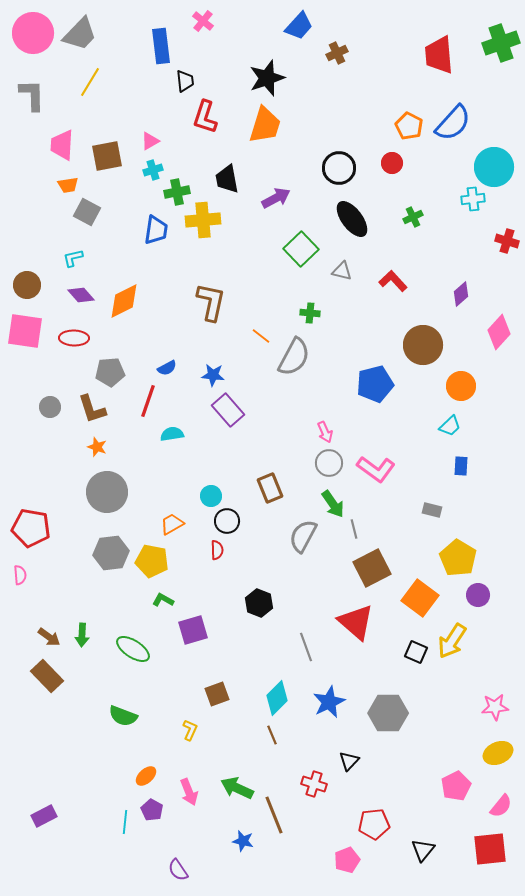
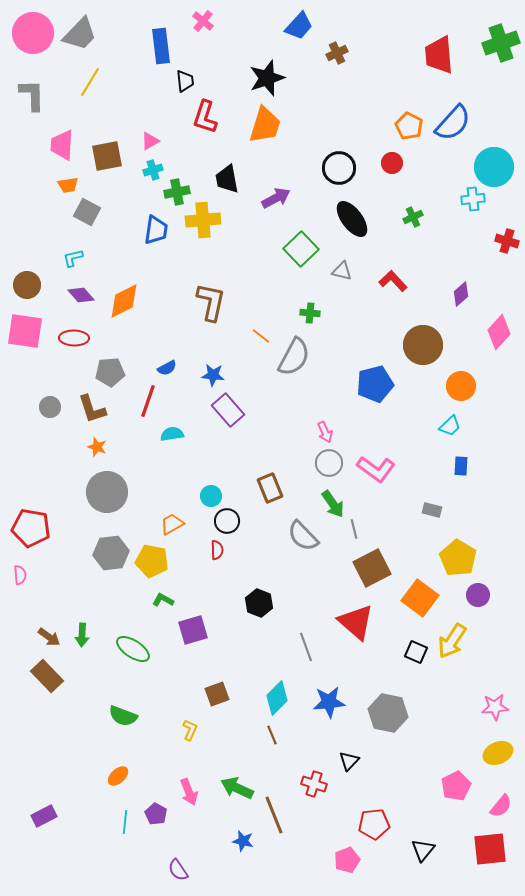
gray semicircle at (303, 536): rotated 72 degrees counterclockwise
blue star at (329, 702): rotated 20 degrees clockwise
gray hexagon at (388, 713): rotated 12 degrees clockwise
orange ellipse at (146, 776): moved 28 px left
purple pentagon at (152, 810): moved 4 px right, 4 px down
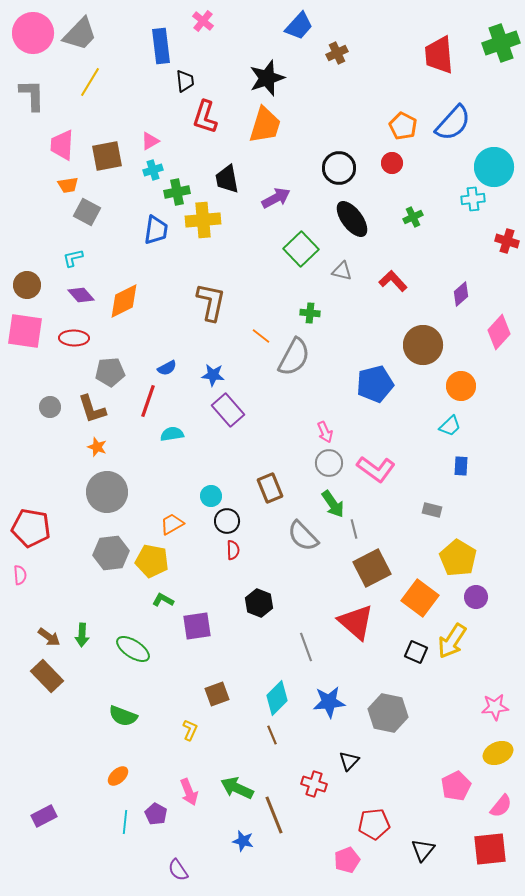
orange pentagon at (409, 126): moved 6 px left
red semicircle at (217, 550): moved 16 px right
purple circle at (478, 595): moved 2 px left, 2 px down
purple square at (193, 630): moved 4 px right, 4 px up; rotated 8 degrees clockwise
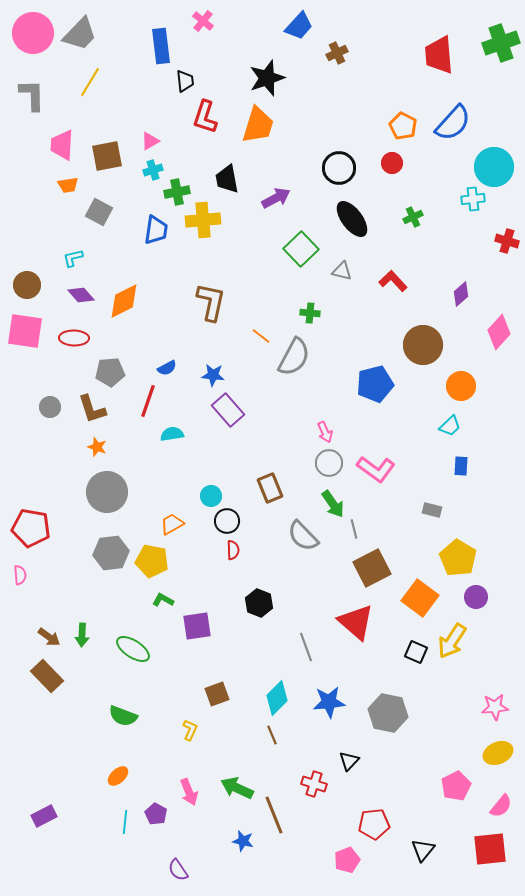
orange trapezoid at (265, 125): moved 7 px left
gray square at (87, 212): moved 12 px right
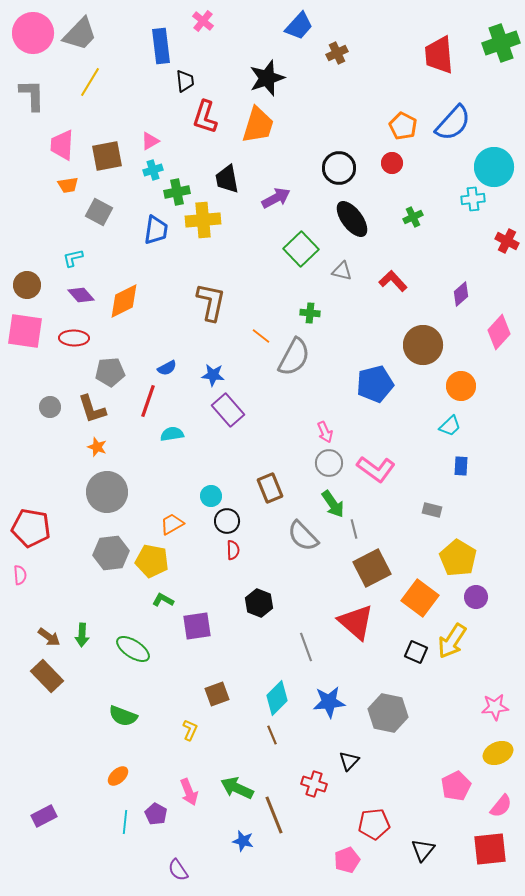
red cross at (507, 241): rotated 10 degrees clockwise
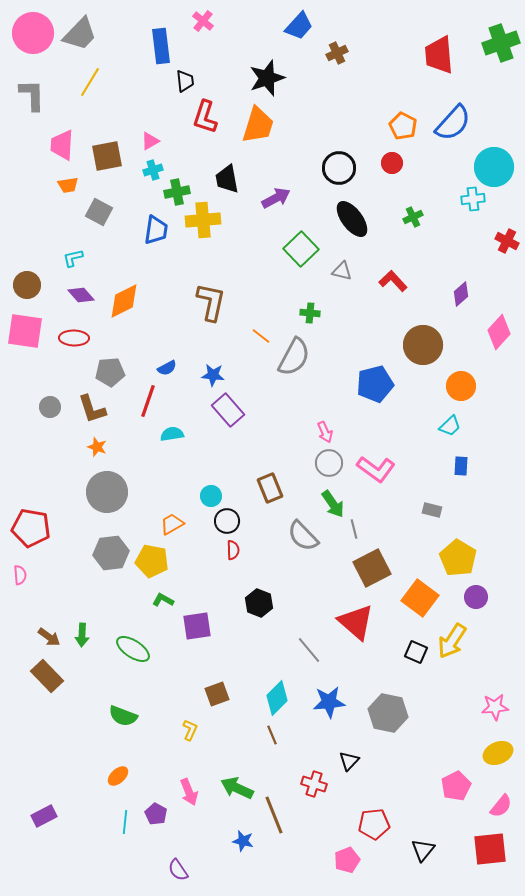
gray line at (306, 647): moved 3 px right, 3 px down; rotated 20 degrees counterclockwise
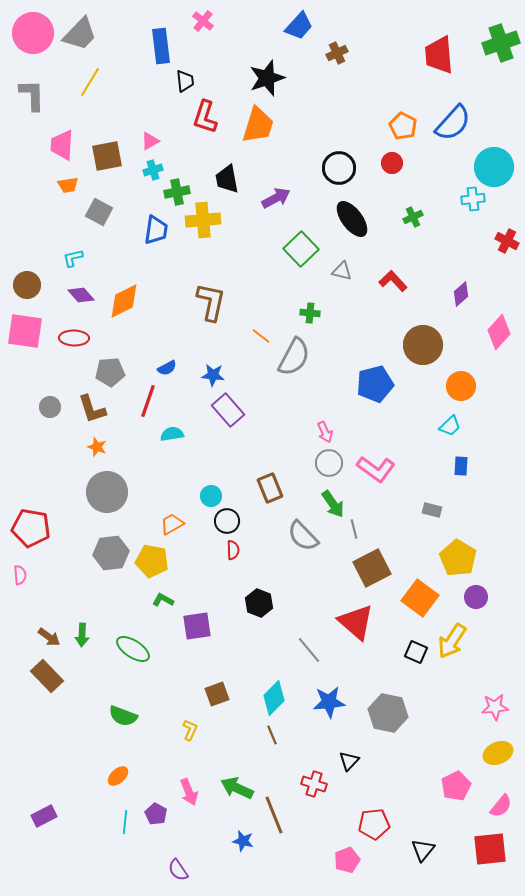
cyan diamond at (277, 698): moved 3 px left
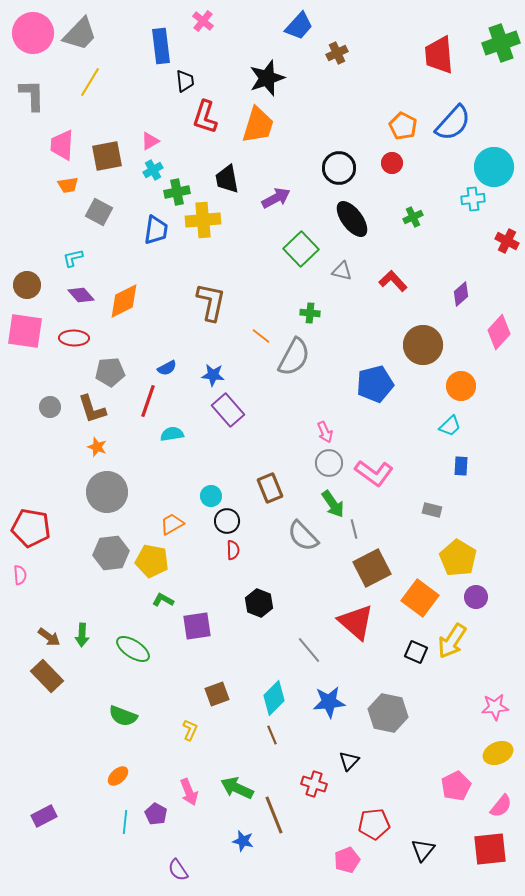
cyan cross at (153, 170): rotated 12 degrees counterclockwise
pink L-shape at (376, 469): moved 2 px left, 4 px down
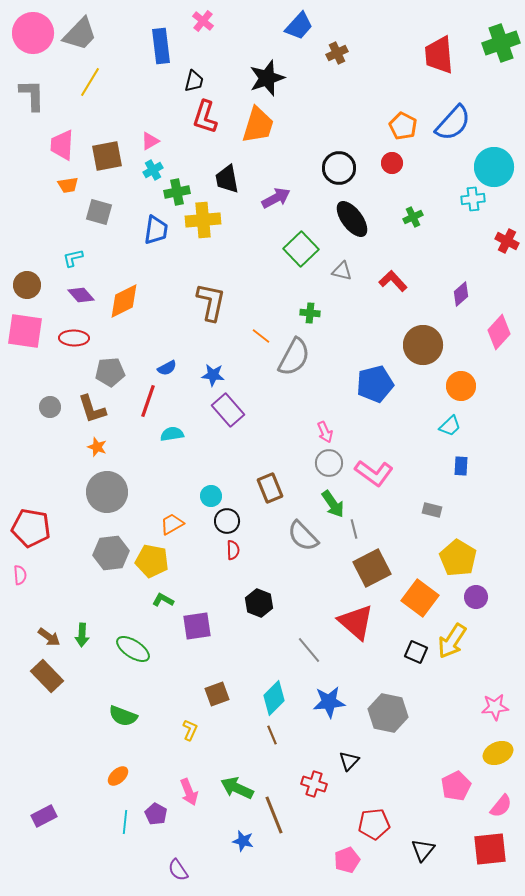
black trapezoid at (185, 81): moved 9 px right; rotated 20 degrees clockwise
gray square at (99, 212): rotated 12 degrees counterclockwise
